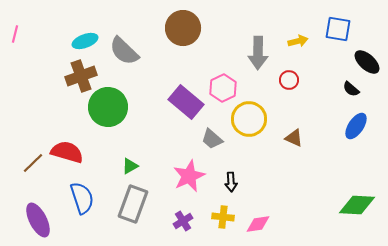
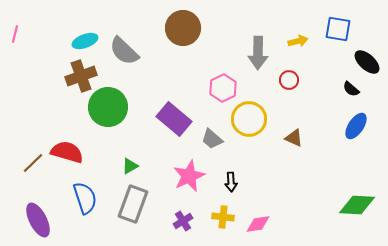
purple rectangle: moved 12 px left, 17 px down
blue semicircle: moved 3 px right
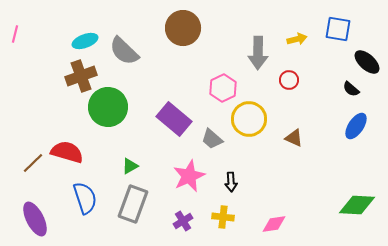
yellow arrow: moved 1 px left, 2 px up
purple ellipse: moved 3 px left, 1 px up
pink diamond: moved 16 px right
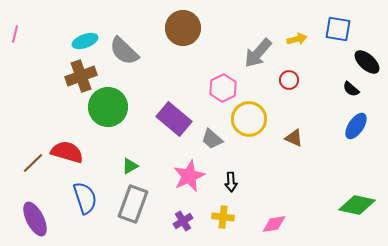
gray arrow: rotated 40 degrees clockwise
green diamond: rotated 9 degrees clockwise
